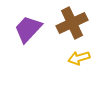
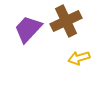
brown cross: moved 6 px left, 2 px up
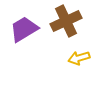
purple trapezoid: moved 4 px left; rotated 16 degrees clockwise
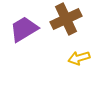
brown cross: moved 2 px up
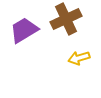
purple trapezoid: moved 1 px down
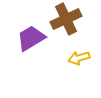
purple trapezoid: moved 7 px right, 8 px down
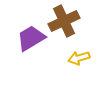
brown cross: moved 2 px left, 2 px down
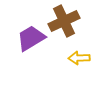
yellow arrow: rotated 15 degrees clockwise
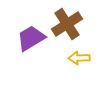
brown cross: moved 3 px right, 3 px down; rotated 8 degrees counterclockwise
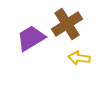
yellow arrow: rotated 10 degrees clockwise
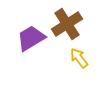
yellow arrow: rotated 45 degrees clockwise
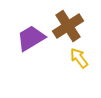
brown cross: moved 1 px right, 2 px down
